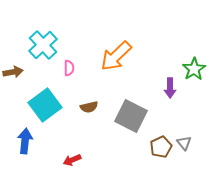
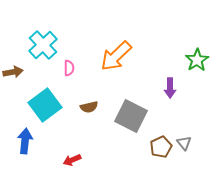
green star: moved 3 px right, 9 px up
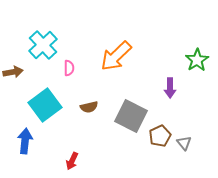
brown pentagon: moved 1 px left, 11 px up
red arrow: moved 1 px down; rotated 42 degrees counterclockwise
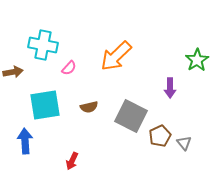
cyan cross: rotated 36 degrees counterclockwise
pink semicircle: rotated 42 degrees clockwise
cyan square: rotated 28 degrees clockwise
blue arrow: rotated 10 degrees counterclockwise
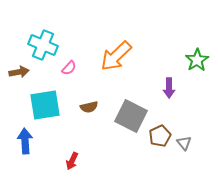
cyan cross: rotated 12 degrees clockwise
brown arrow: moved 6 px right
purple arrow: moved 1 px left
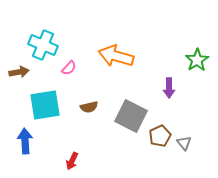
orange arrow: rotated 60 degrees clockwise
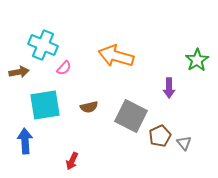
pink semicircle: moved 5 px left
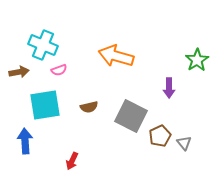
pink semicircle: moved 5 px left, 2 px down; rotated 28 degrees clockwise
